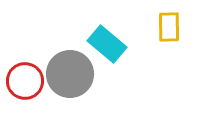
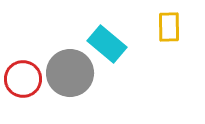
gray circle: moved 1 px up
red circle: moved 2 px left, 2 px up
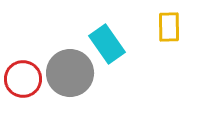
cyan rectangle: rotated 15 degrees clockwise
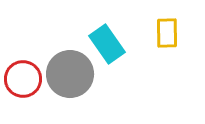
yellow rectangle: moved 2 px left, 6 px down
gray circle: moved 1 px down
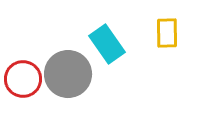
gray circle: moved 2 px left
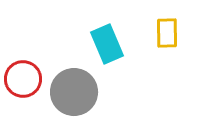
cyan rectangle: rotated 12 degrees clockwise
gray circle: moved 6 px right, 18 px down
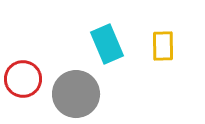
yellow rectangle: moved 4 px left, 13 px down
gray circle: moved 2 px right, 2 px down
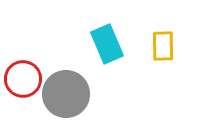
gray circle: moved 10 px left
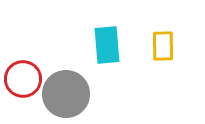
cyan rectangle: moved 1 px down; rotated 18 degrees clockwise
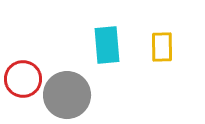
yellow rectangle: moved 1 px left, 1 px down
gray circle: moved 1 px right, 1 px down
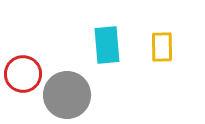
red circle: moved 5 px up
